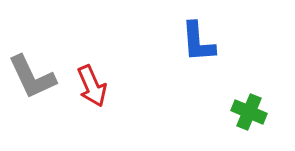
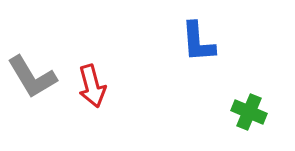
gray L-shape: rotated 6 degrees counterclockwise
red arrow: rotated 9 degrees clockwise
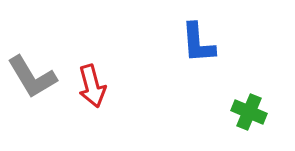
blue L-shape: moved 1 px down
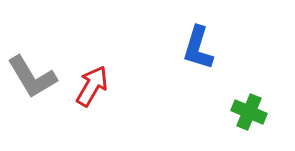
blue L-shape: moved 5 px down; rotated 21 degrees clockwise
red arrow: rotated 135 degrees counterclockwise
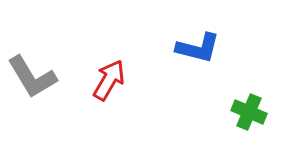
blue L-shape: rotated 93 degrees counterclockwise
red arrow: moved 17 px right, 6 px up
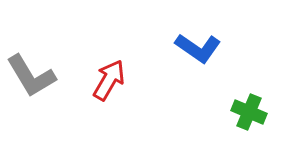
blue L-shape: rotated 21 degrees clockwise
gray L-shape: moved 1 px left, 1 px up
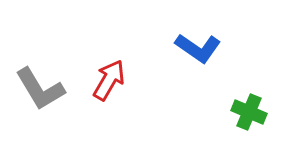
gray L-shape: moved 9 px right, 13 px down
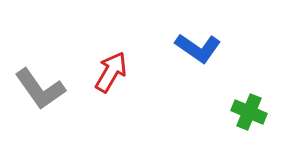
red arrow: moved 2 px right, 8 px up
gray L-shape: rotated 4 degrees counterclockwise
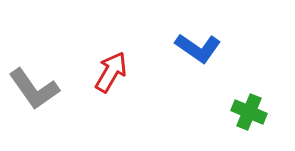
gray L-shape: moved 6 px left
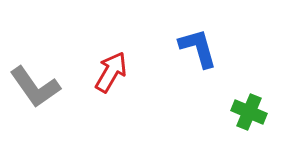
blue L-shape: rotated 141 degrees counterclockwise
gray L-shape: moved 1 px right, 2 px up
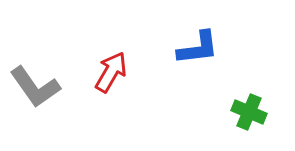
blue L-shape: rotated 99 degrees clockwise
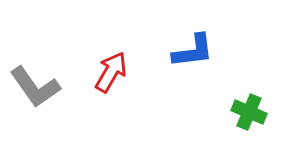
blue L-shape: moved 5 px left, 3 px down
